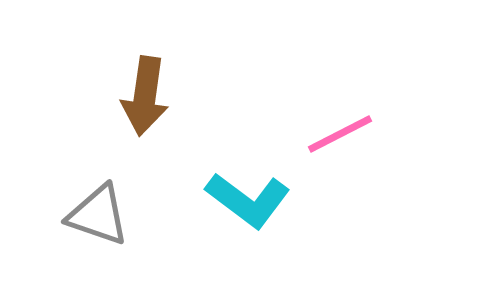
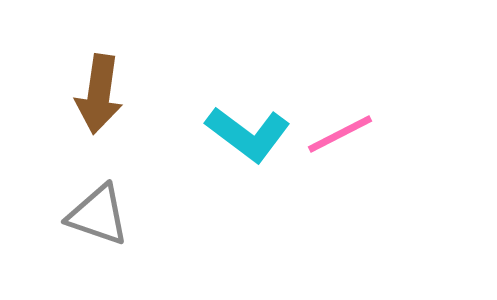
brown arrow: moved 46 px left, 2 px up
cyan L-shape: moved 66 px up
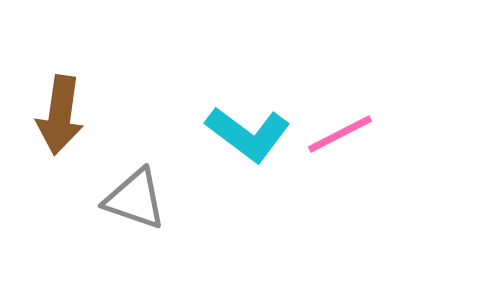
brown arrow: moved 39 px left, 21 px down
gray triangle: moved 37 px right, 16 px up
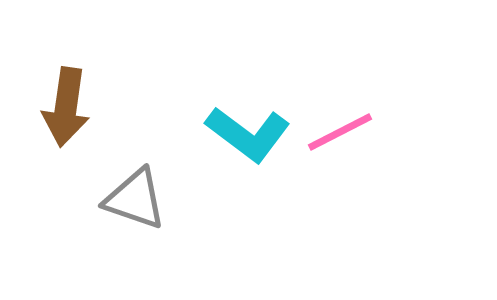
brown arrow: moved 6 px right, 8 px up
pink line: moved 2 px up
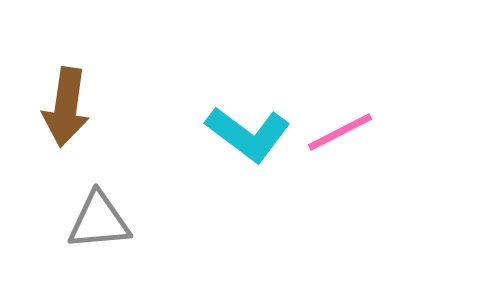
gray triangle: moved 36 px left, 22 px down; rotated 24 degrees counterclockwise
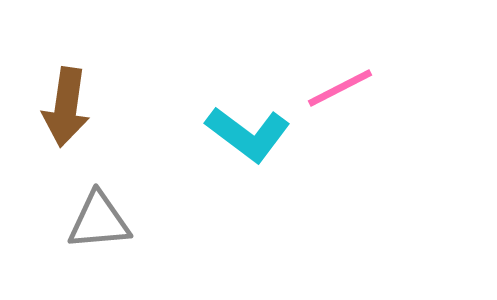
pink line: moved 44 px up
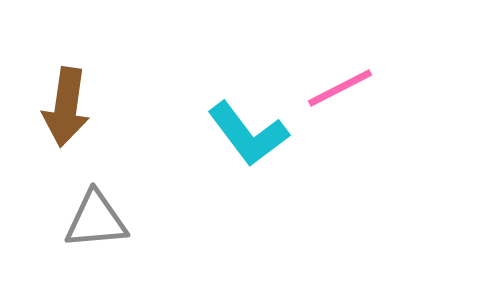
cyan L-shape: rotated 16 degrees clockwise
gray triangle: moved 3 px left, 1 px up
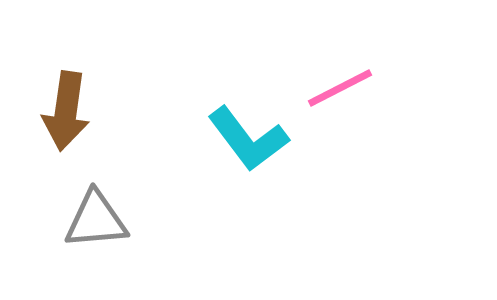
brown arrow: moved 4 px down
cyan L-shape: moved 5 px down
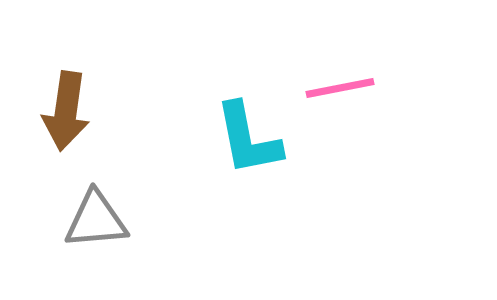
pink line: rotated 16 degrees clockwise
cyan L-shape: rotated 26 degrees clockwise
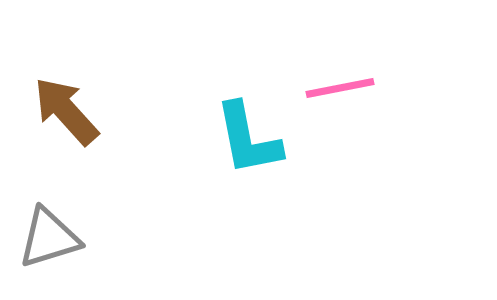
brown arrow: rotated 130 degrees clockwise
gray triangle: moved 47 px left, 18 px down; rotated 12 degrees counterclockwise
